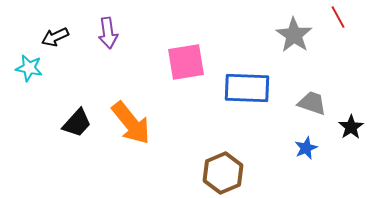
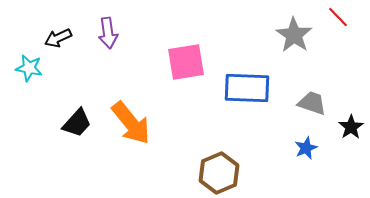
red line: rotated 15 degrees counterclockwise
black arrow: moved 3 px right, 1 px down
brown hexagon: moved 4 px left
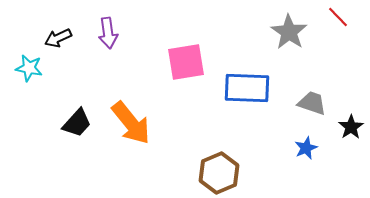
gray star: moved 5 px left, 3 px up
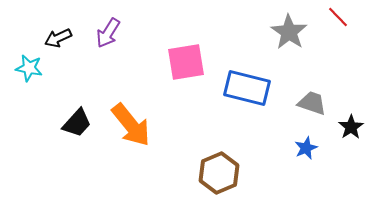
purple arrow: rotated 40 degrees clockwise
blue rectangle: rotated 12 degrees clockwise
orange arrow: moved 2 px down
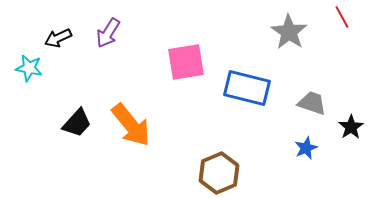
red line: moved 4 px right; rotated 15 degrees clockwise
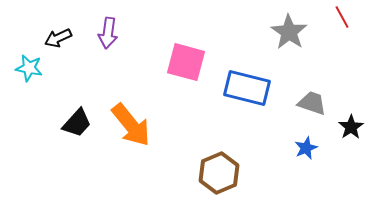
purple arrow: rotated 24 degrees counterclockwise
pink square: rotated 24 degrees clockwise
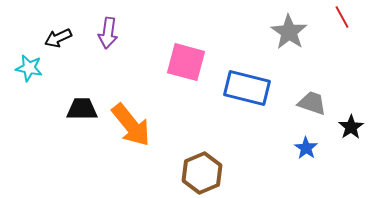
black trapezoid: moved 5 px right, 14 px up; rotated 132 degrees counterclockwise
blue star: rotated 15 degrees counterclockwise
brown hexagon: moved 17 px left
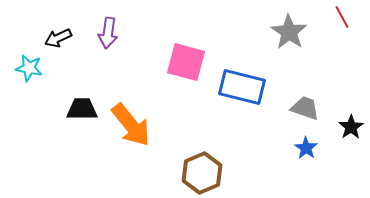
blue rectangle: moved 5 px left, 1 px up
gray trapezoid: moved 7 px left, 5 px down
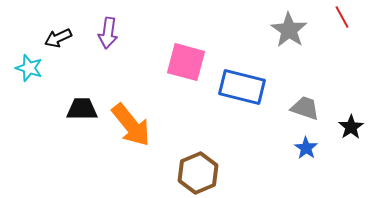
gray star: moved 2 px up
cyan star: rotated 8 degrees clockwise
brown hexagon: moved 4 px left
